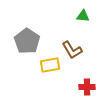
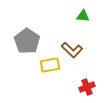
brown L-shape: rotated 15 degrees counterclockwise
red cross: rotated 21 degrees counterclockwise
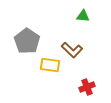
yellow rectangle: rotated 18 degrees clockwise
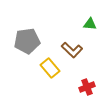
green triangle: moved 7 px right, 8 px down
gray pentagon: rotated 30 degrees clockwise
yellow rectangle: moved 3 px down; rotated 42 degrees clockwise
